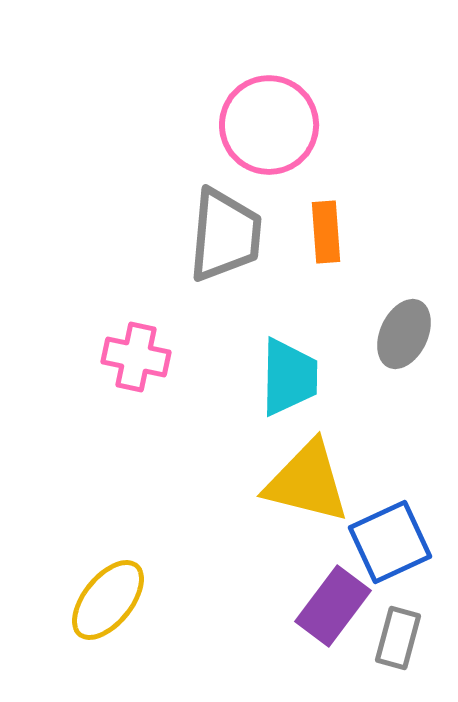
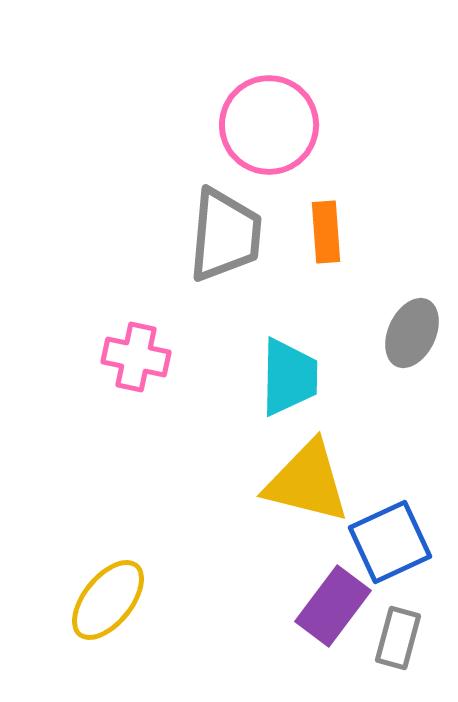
gray ellipse: moved 8 px right, 1 px up
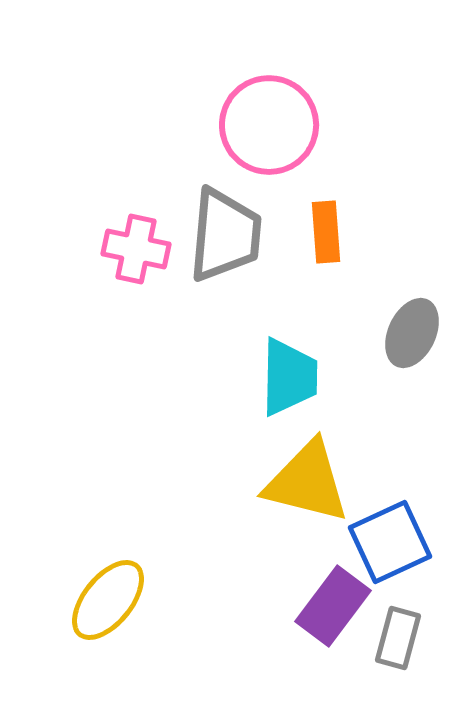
pink cross: moved 108 px up
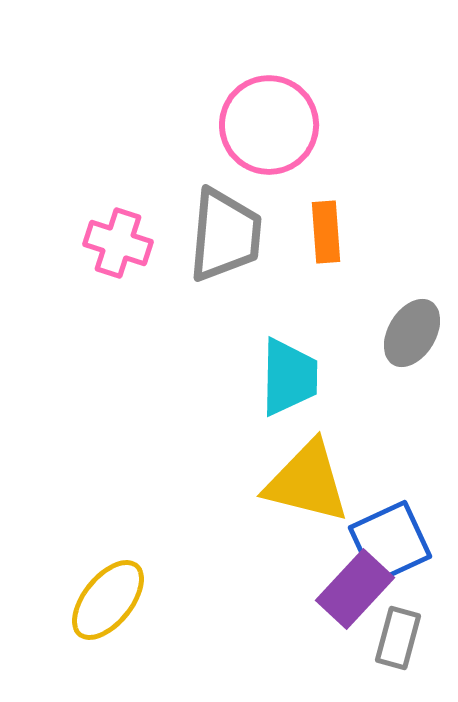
pink cross: moved 18 px left, 6 px up; rotated 6 degrees clockwise
gray ellipse: rotated 6 degrees clockwise
purple rectangle: moved 22 px right, 17 px up; rotated 6 degrees clockwise
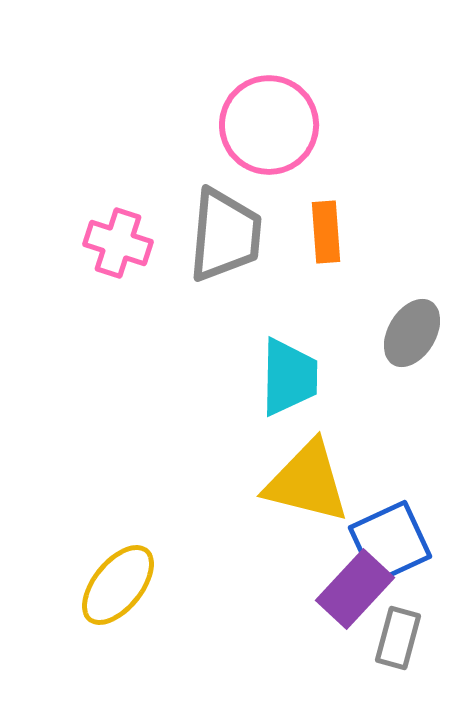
yellow ellipse: moved 10 px right, 15 px up
